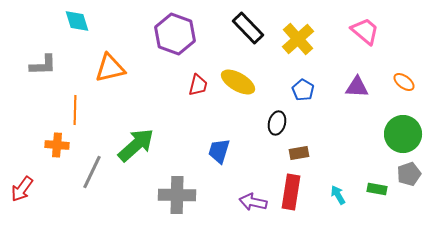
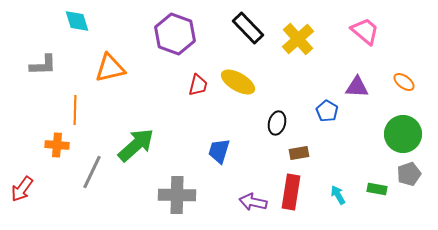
blue pentagon: moved 24 px right, 21 px down
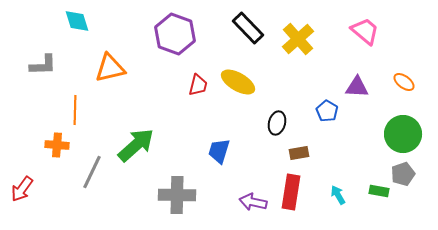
gray pentagon: moved 6 px left
green rectangle: moved 2 px right, 2 px down
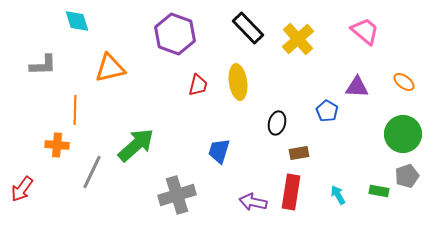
yellow ellipse: rotated 52 degrees clockwise
gray pentagon: moved 4 px right, 2 px down
gray cross: rotated 18 degrees counterclockwise
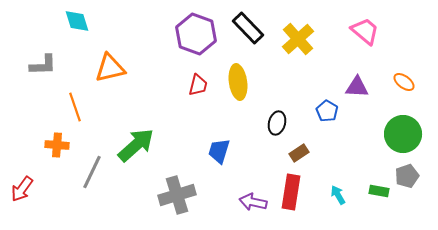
purple hexagon: moved 21 px right
orange line: moved 3 px up; rotated 20 degrees counterclockwise
brown rectangle: rotated 24 degrees counterclockwise
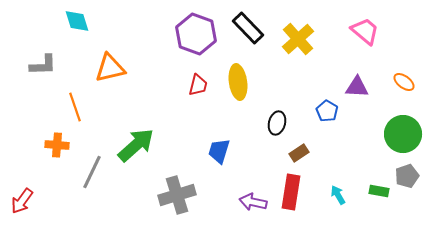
red arrow: moved 12 px down
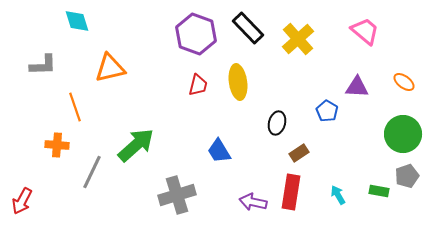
blue trapezoid: rotated 48 degrees counterclockwise
red arrow: rotated 8 degrees counterclockwise
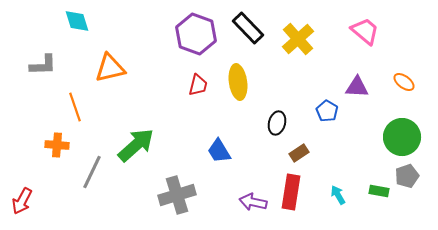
green circle: moved 1 px left, 3 px down
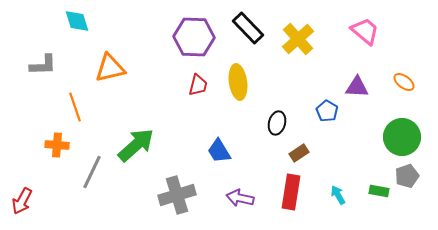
purple hexagon: moved 2 px left, 3 px down; rotated 18 degrees counterclockwise
purple arrow: moved 13 px left, 4 px up
